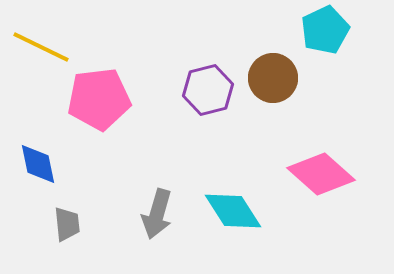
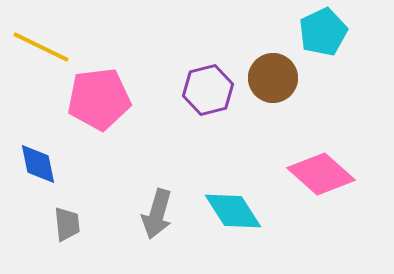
cyan pentagon: moved 2 px left, 2 px down
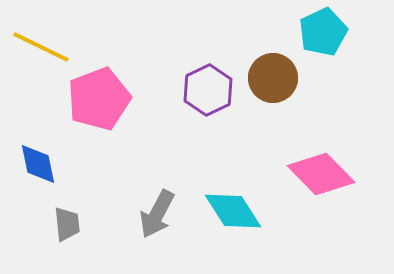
purple hexagon: rotated 12 degrees counterclockwise
pink pentagon: rotated 14 degrees counterclockwise
pink diamond: rotated 4 degrees clockwise
gray arrow: rotated 12 degrees clockwise
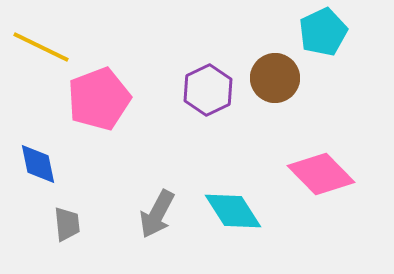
brown circle: moved 2 px right
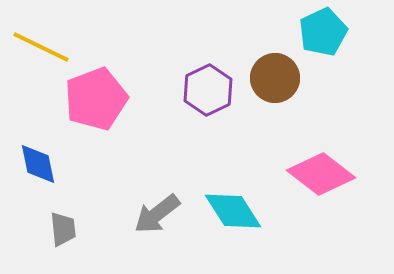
pink pentagon: moved 3 px left
pink diamond: rotated 8 degrees counterclockwise
gray arrow: rotated 24 degrees clockwise
gray trapezoid: moved 4 px left, 5 px down
